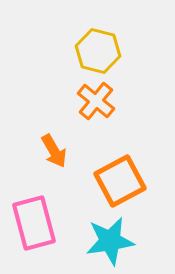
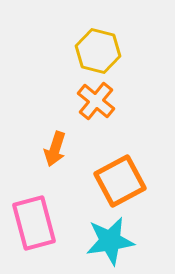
orange arrow: moved 1 px right, 2 px up; rotated 48 degrees clockwise
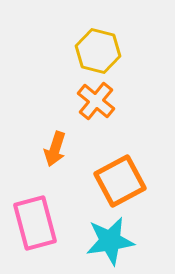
pink rectangle: moved 1 px right
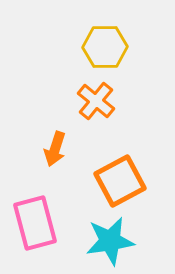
yellow hexagon: moved 7 px right, 4 px up; rotated 15 degrees counterclockwise
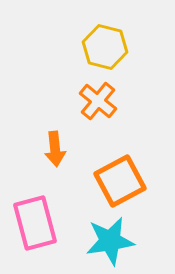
yellow hexagon: rotated 15 degrees clockwise
orange cross: moved 2 px right
orange arrow: rotated 24 degrees counterclockwise
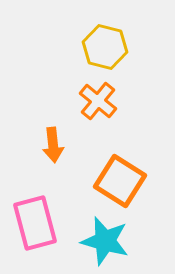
orange arrow: moved 2 px left, 4 px up
orange square: rotated 30 degrees counterclockwise
cyan star: moved 5 px left; rotated 24 degrees clockwise
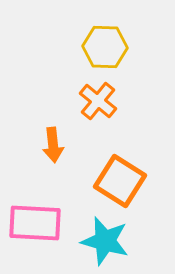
yellow hexagon: rotated 12 degrees counterclockwise
pink rectangle: rotated 72 degrees counterclockwise
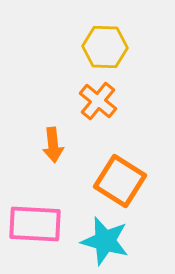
pink rectangle: moved 1 px down
